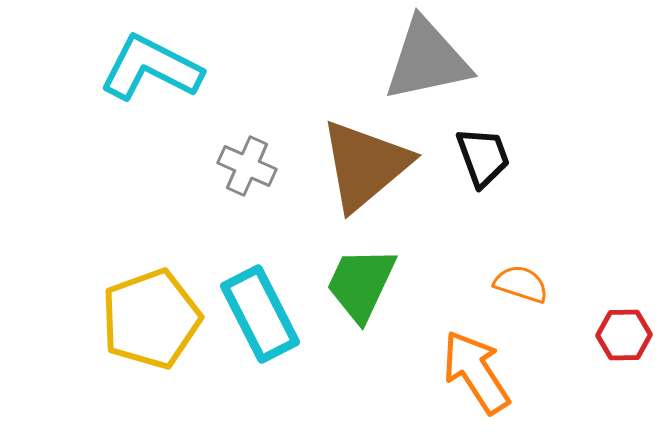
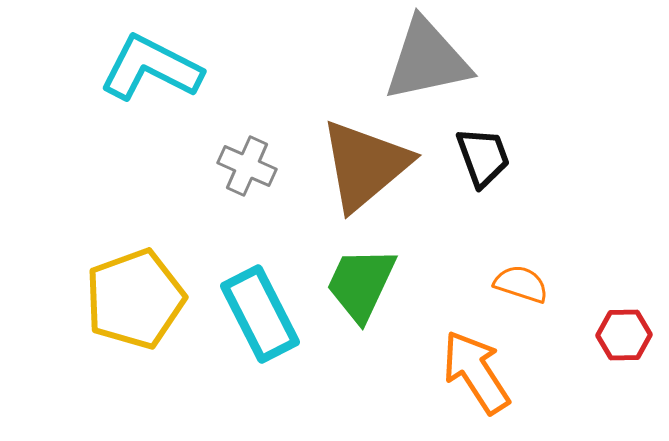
yellow pentagon: moved 16 px left, 20 px up
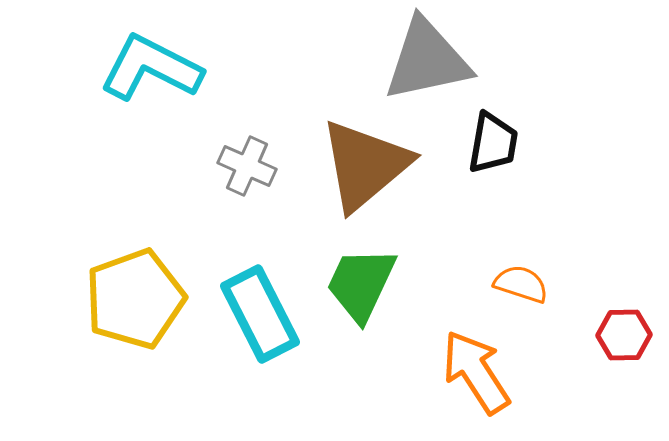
black trapezoid: moved 10 px right, 14 px up; rotated 30 degrees clockwise
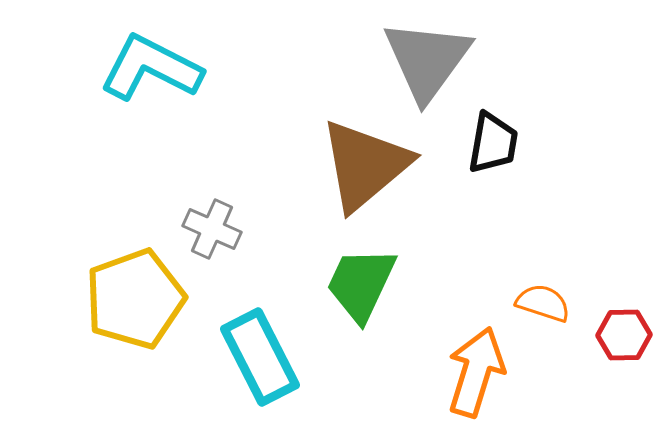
gray triangle: rotated 42 degrees counterclockwise
gray cross: moved 35 px left, 63 px down
orange semicircle: moved 22 px right, 19 px down
cyan rectangle: moved 43 px down
orange arrow: rotated 50 degrees clockwise
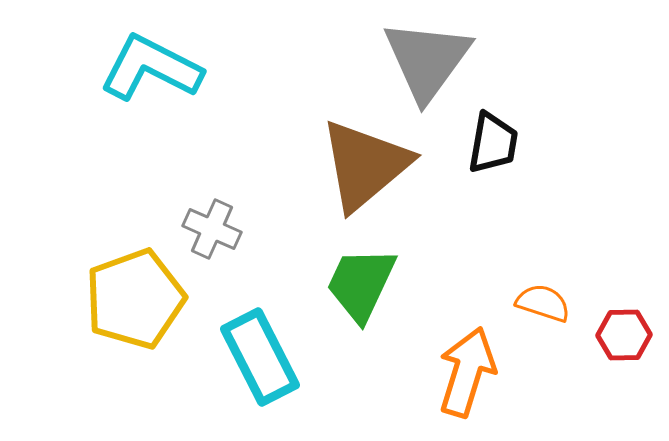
orange arrow: moved 9 px left
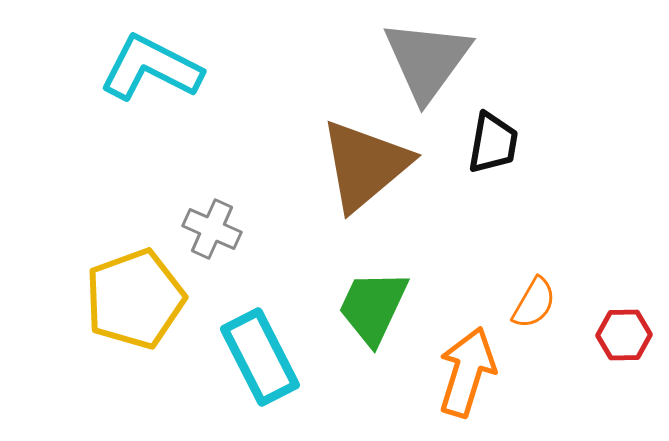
green trapezoid: moved 12 px right, 23 px down
orange semicircle: moved 9 px left; rotated 102 degrees clockwise
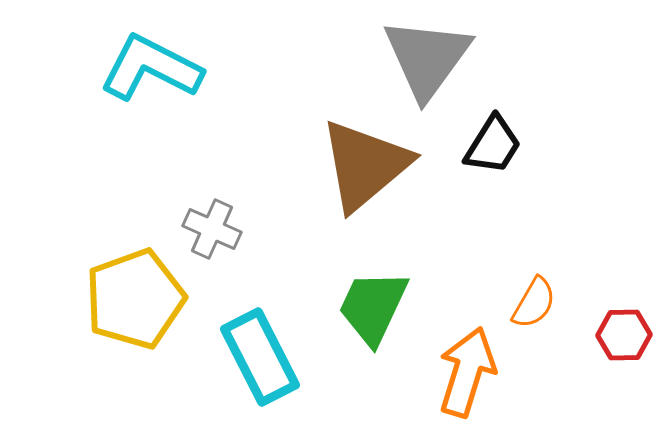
gray triangle: moved 2 px up
black trapezoid: moved 2 px down; rotated 22 degrees clockwise
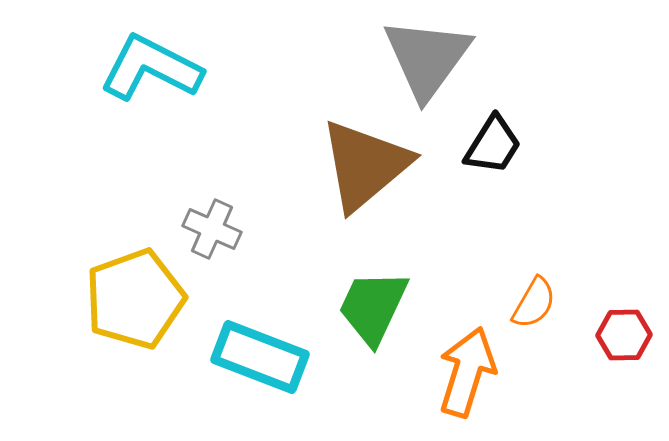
cyan rectangle: rotated 42 degrees counterclockwise
